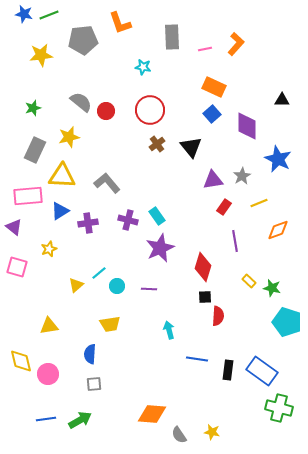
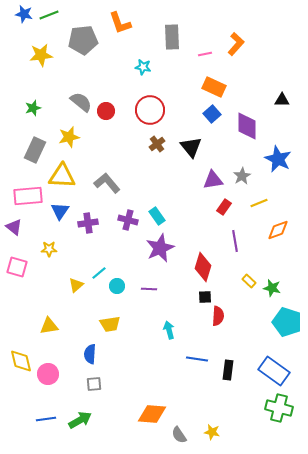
pink line at (205, 49): moved 5 px down
blue triangle at (60, 211): rotated 24 degrees counterclockwise
yellow star at (49, 249): rotated 21 degrees clockwise
blue rectangle at (262, 371): moved 12 px right
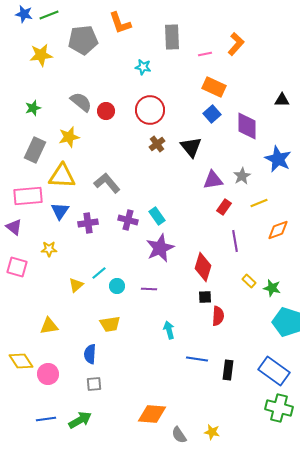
yellow diamond at (21, 361): rotated 20 degrees counterclockwise
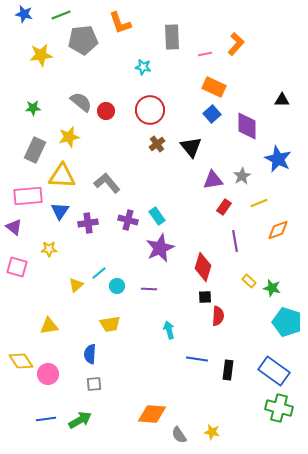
green line at (49, 15): moved 12 px right
green star at (33, 108): rotated 14 degrees clockwise
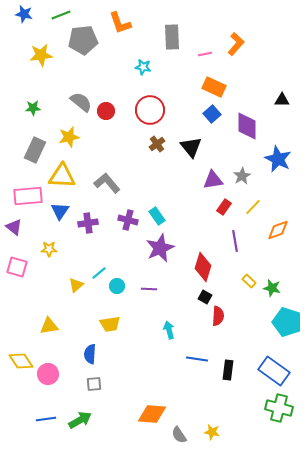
yellow line at (259, 203): moved 6 px left, 4 px down; rotated 24 degrees counterclockwise
black square at (205, 297): rotated 32 degrees clockwise
